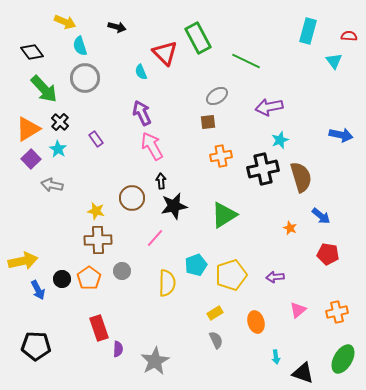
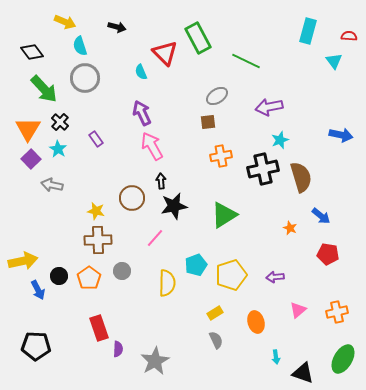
orange triangle at (28, 129): rotated 28 degrees counterclockwise
black circle at (62, 279): moved 3 px left, 3 px up
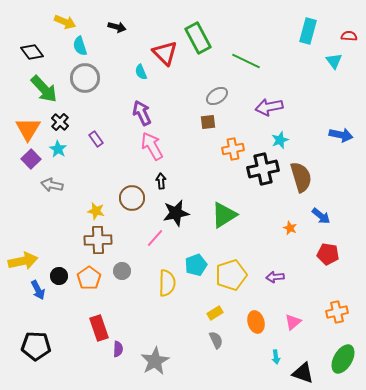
orange cross at (221, 156): moved 12 px right, 7 px up
black star at (174, 206): moved 2 px right, 7 px down
pink triangle at (298, 310): moved 5 px left, 12 px down
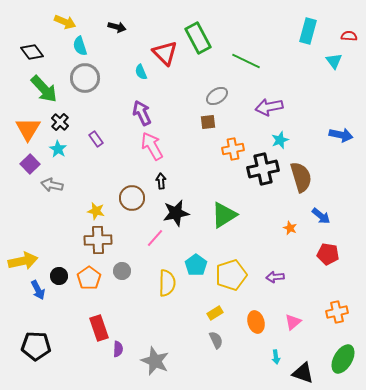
purple square at (31, 159): moved 1 px left, 5 px down
cyan pentagon at (196, 265): rotated 15 degrees counterclockwise
gray star at (155, 361): rotated 20 degrees counterclockwise
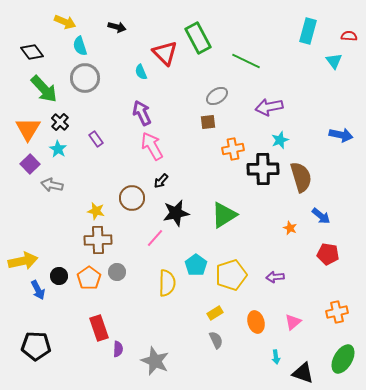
black cross at (263, 169): rotated 12 degrees clockwise
black arrow at (161, 181): rotated 133 degrees counterclockwise
gray circle at (122, 271): moved 5 px left, 1 px down
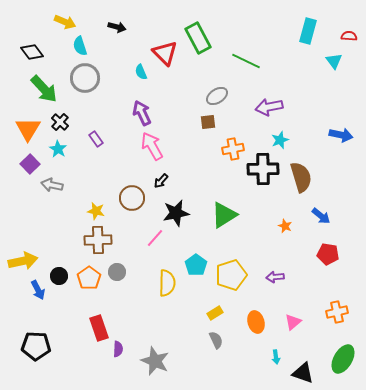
orange star at (290, 228): moved 5 px left, 2 px up
